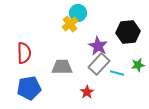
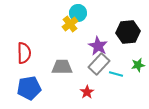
cyan line: moved 1 px left, 1 px down
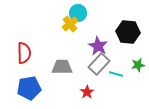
black hexagon: rotated 10 degrees clockwise
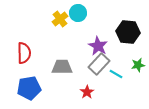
yellow cross: moved 10 px left, 5 px up
cyan line: rotated 16 degrees clockwise
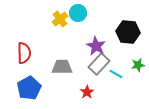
purple star: moved 2 px left
blue pentagon: rotated 20 degrees counterclockwise
